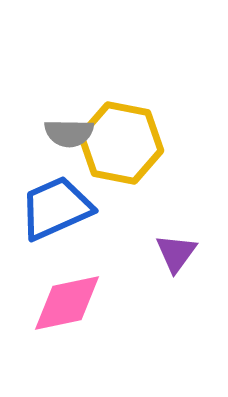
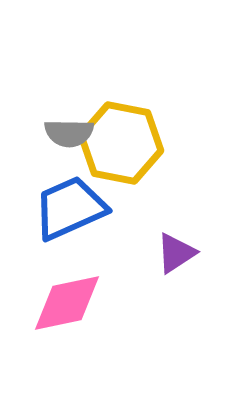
blue trapezoid: moved 14 px right
purple triangle: rotated 21 degrees clockwise
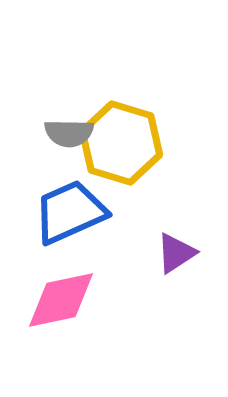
yellow hexagon: rotated 6 degrees clockwise
blue trapezoid: moved 4 px down
pink diamond: moved 6 px left, 3 px up
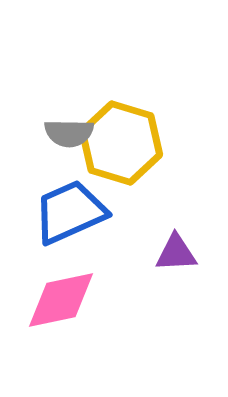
purple triangle: rotated 30 degrees clockwise
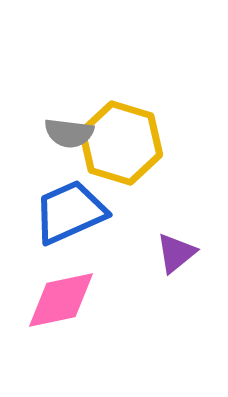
gray semicircle: rotated 6 degrees clockwise
purple triangle: rotated 36 degrees counterclockwise
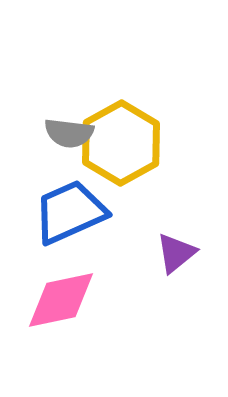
yellow hexagon: rotated 14 degrees clockwise
